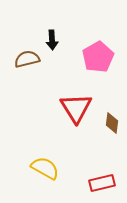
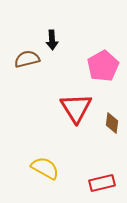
pink pentagon: moved 5 px right, 9 px down
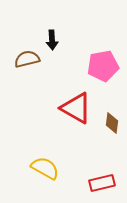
pink pentagon: rotated 20 degrees clockwise
red triangle: rotated 28 degrees counterclockwise
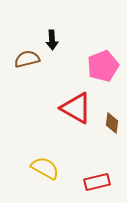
pink pentagon: rotated 12 degrees counterclockwise
red rectangle: moved 5 px left, 1 px up
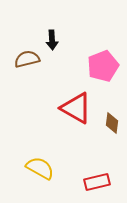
yellow semicircle: moved 5 px left
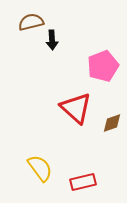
brown semicircle: moved 4 px right, 37 px up
red triangle: rotated 12 degrees clockwise
brown diamond: rotated 65 degrees clockwise
yellow semicircle: rotated 24 degrees clockwise
red rectangle: moved 14 px left
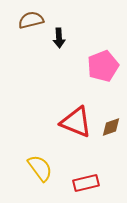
brown semicircle: moved 2 px up
black arrow: moved 7 px right, 2 px up
red triangle: moved 14 px down; rotated 20 degrees counterclockwise
brown diamond: moved 1 px left, 4 px down
red rectangle: moved 3 px right, 1 px down
